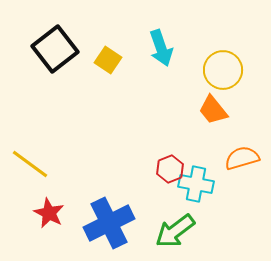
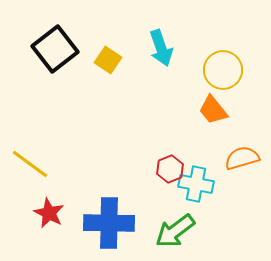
blue cross: rotated 27 degrees clockwise
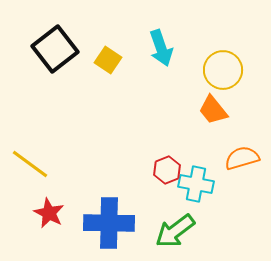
red hexagon: moved 3 px left, 1 px down
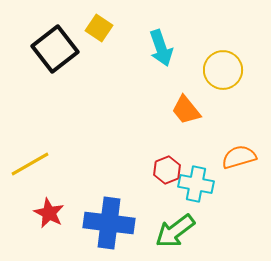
yellow square: moved 9 px left, 32 px up
orange trapezoid: moved 27 px left
orange semicircle: moved 3 px left, 1 px up
yellow line: rotated 66 degrees counterclockwise
blue cross: rotated 6 degrees clockwise
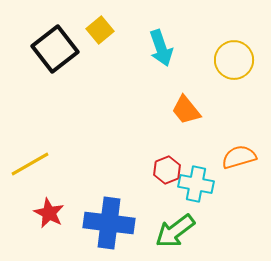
yellow square: moved 1 px right, 2 px down; rotated 16 degrees clockwise
yellow circle: moved 11 px right, 10 px up
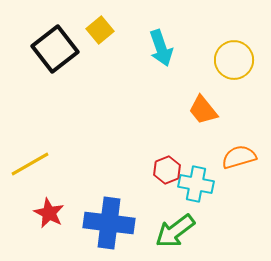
orange trapezoid: moved 17 px right
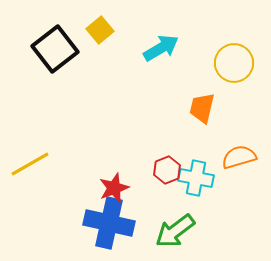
cyan arrow: rotated 102 degrees counterclockwise
yellow circle: moved 3 px down
orange trapezoid: moved 1 px left, 2 px up; rotated 52 degrees clockwise
cyan cross: moved 6 px up
red star: moved 65 px right, 25 px up; rotated 24 degrees clockwise
blue cross: rotated 6 degrees clockwise
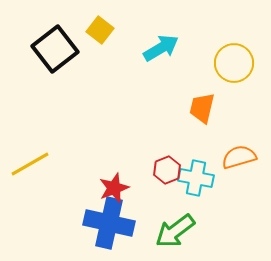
yellow square: rotated 12 degrees counterclockwise
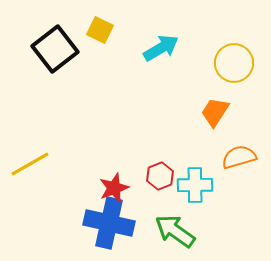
yellow square: rotated 12 degrees counterclockwise
orange trapezoid: moved 13 px right, 4 px down; rotated 20 degrees clockwise
red hexagon: moved 7 px left, 6 px down
cyan cross: moved 1 px left, 7 px down; rotated 12 degrees counterclockwise
green arrow: rotated 72 degrees clockwise
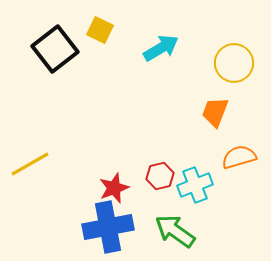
orange trapezoid: rotated 12 degrees counterclockwise
red hexagon: rotated 8 degrees clockwise
cyan cross: rotated 20 degrees counterclockwise
blue cross: moved 1 px left, 4 px down; rotated 24 degrees counterclockwise
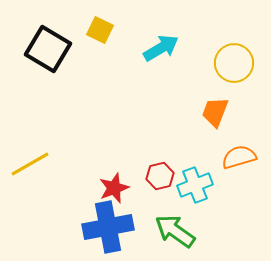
black square: moved 7 px left; rotated 21 degrees counterclockwise
